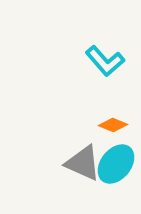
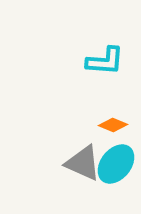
cyan L-shape: rotated 45 degrees counterclockwise
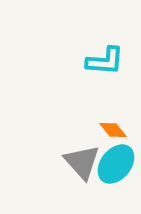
orange diamond: moved 5 px down; rotated 28 degrees clockwise
gray triangle: moved 1 px left, 1 px up; rotated 24 degrees clockwise
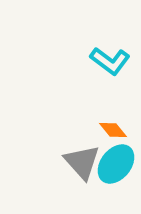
cyan L-shape: moved 5 px right; rotated 33 degrees clockwise
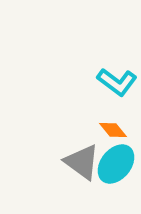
cyan L-shape: moved 7 px right, 21 px down
gray triangle: rotated 12 degrees counterclockwise
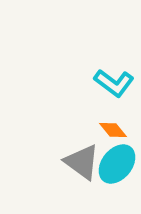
cyan L-shape: moved 3 px left, 1 px down
cyan ellipse: moved 1 px right
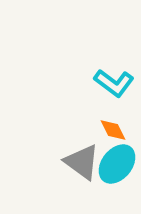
orange diamond: rotated 12 degrees clockwise
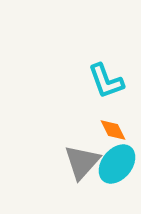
cyan L-shape: moved 8 px left, 2 px up; rotated 33 degrees clockwise
gray triangle: rotated 36 degrees clockwise
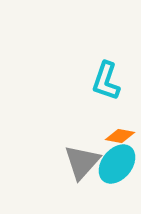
cyan L-shape: rotated 39 degrees clockwise
orange diamond: moved 7 px right, 6 px down; rotated 52 degrees counterclockwise
